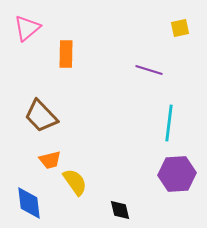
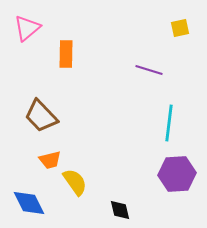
blue diamond: rotated 20 degrees counterclockwise
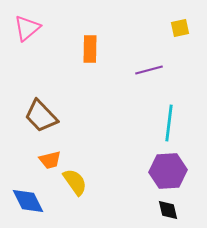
orange rectangle: moved 24 px right, 5 px up
purple line: rotated 32 degrees counterclockwise
purple hexagon: moved 9 px left, 3 px up
blue diamond: moved 1 px left, 2 px up
black diamond: moved 48 px right
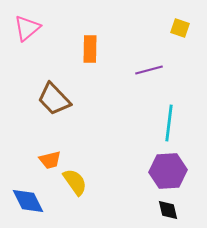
yellow square: rotated 30 degrees clockwise
brown trapezoid: moved 13 px right, 17 px up
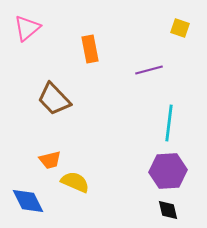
orange rectangle: rotated 12 degrees counterclockwise
yellow semicircle: rotated 32 degrees counterclockwise
